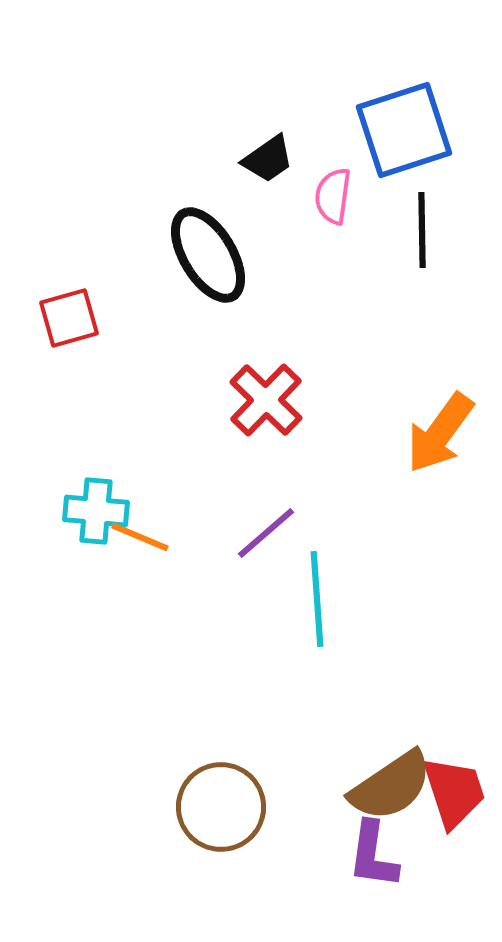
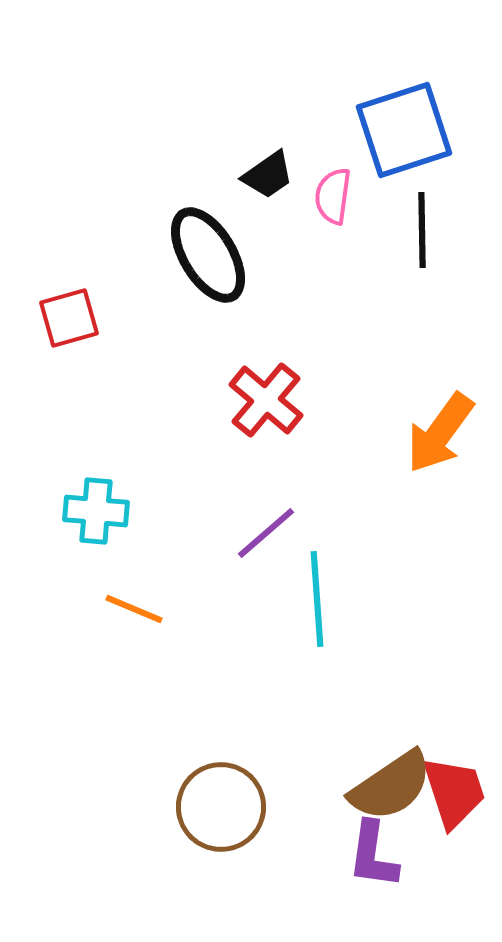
black trapezoid: moved 16 px down
red cross: rotated 4 degrees counterclockwise
orange line: moved 6 px left, 72 px down
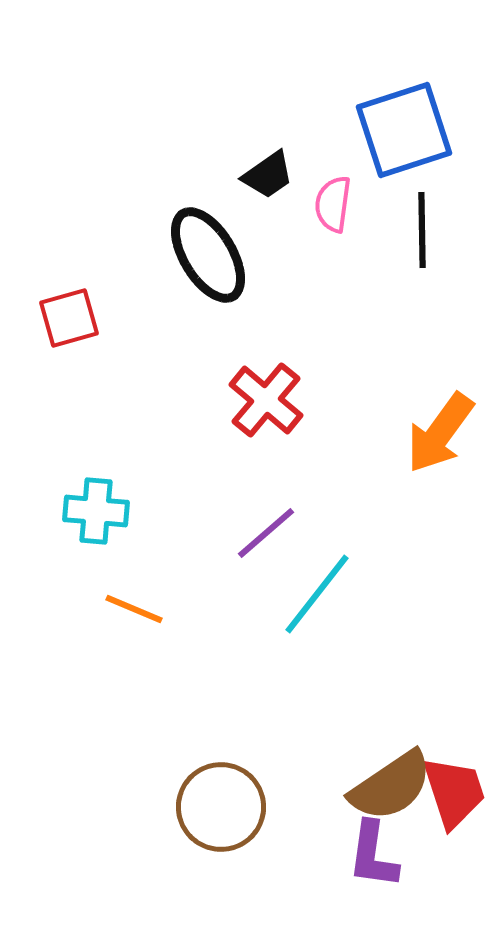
pink semicircle: moved 8 px down
cyan line: moved 5 px up; rotated 42 degrees clockwise
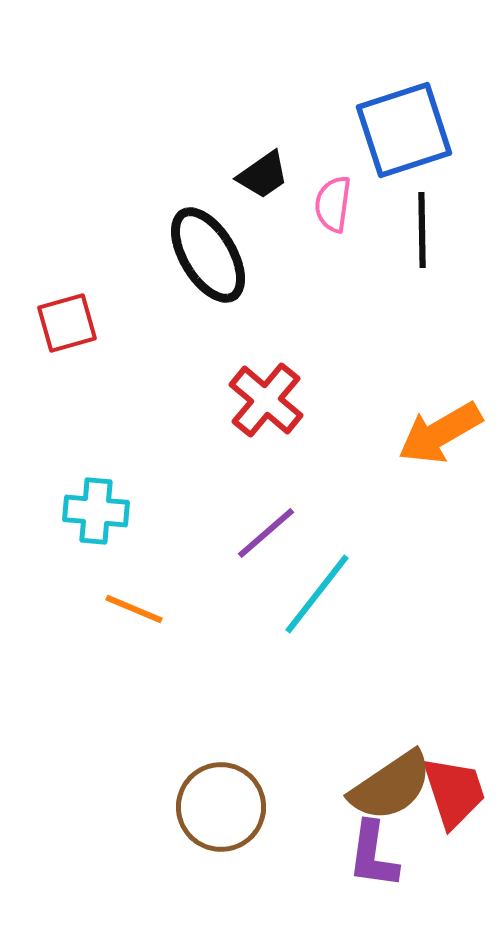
black trapezoid: moved 5 px left
red square: moved 2 px left, 5 px down
orange arrow: rotated 24 degrees clockwise
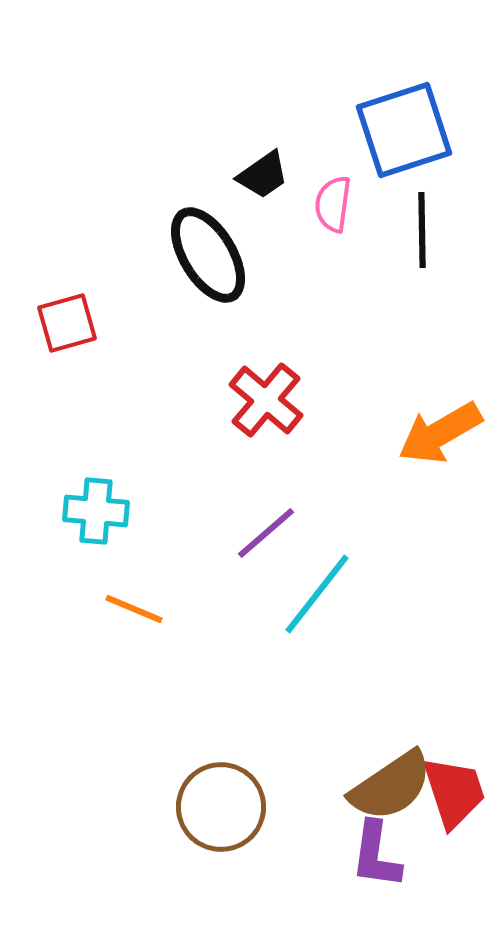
purple L-shape: moved 3 px right
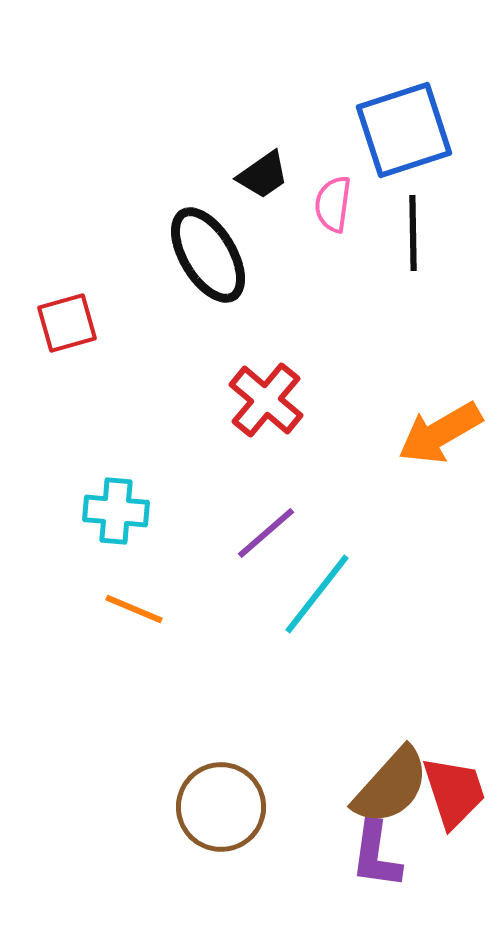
black line: moved 9 px left, 3 px down
cyan cross: moved 20 px right
brown semicircle: rotated 14 degrees counterclockwise
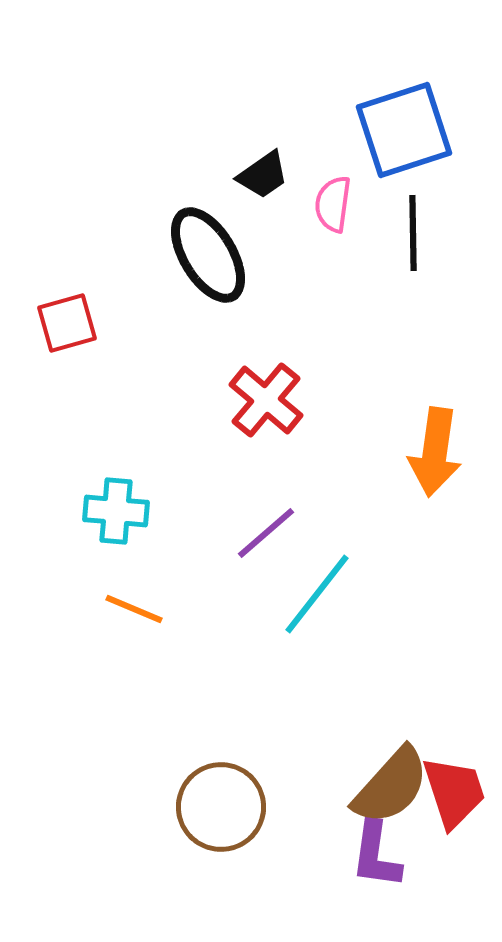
orange arrow: moved 5 px left, 19 px down; rotated 52 degrees counterclockwise
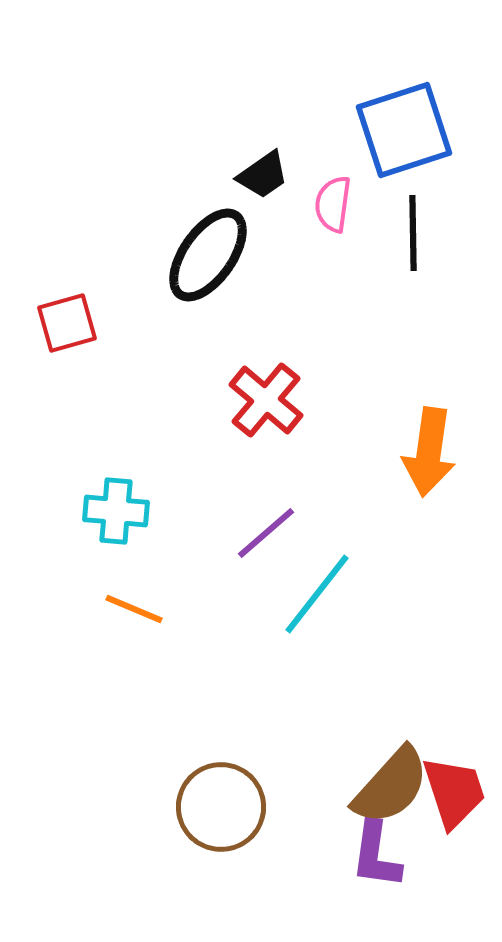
black ellipse: rotated 66 degrees clockwise
orange arrow: moved 6 px left
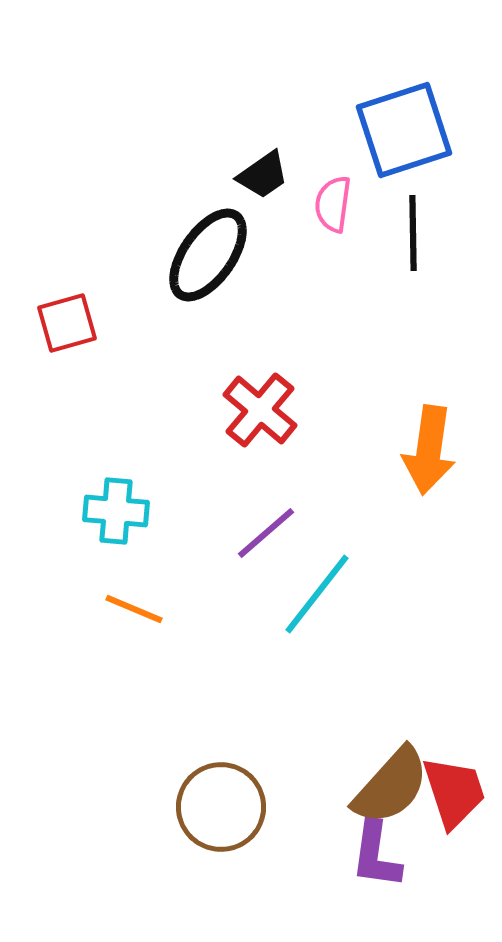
red cross: moved 6 px left, 10 px down
orange arrow: moved 2 px up
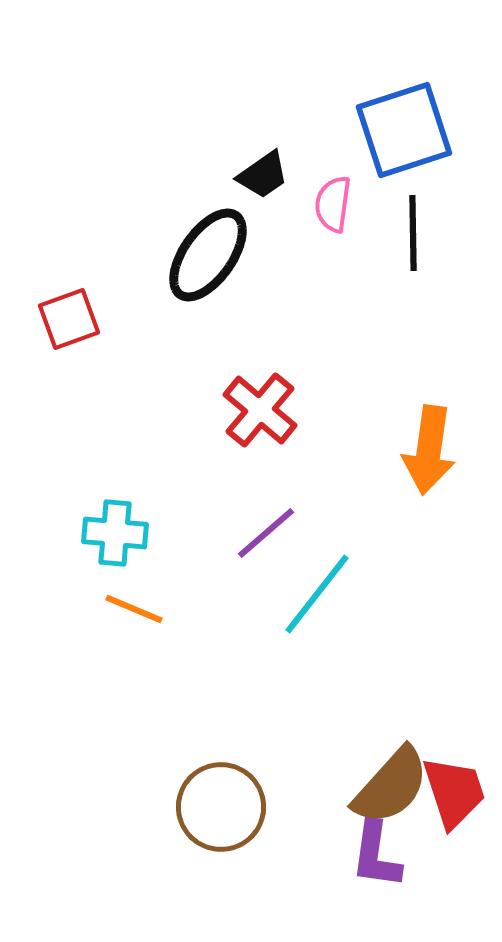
red square: moved 2 px right, 4 px up; rotated 4 degrees counterclockwise
cyan cross: moved 1 px left, 22 px down
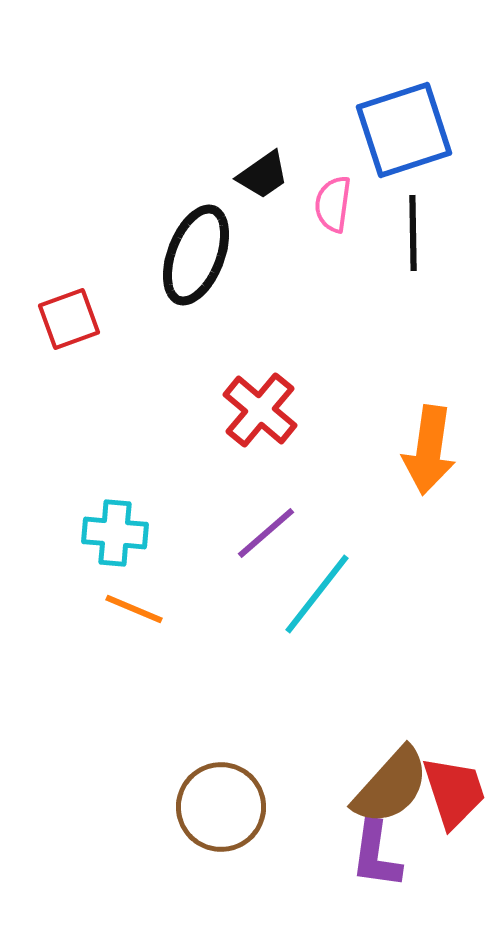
black ellipse: moved 12 px left; rotated 14 degrees counterclockwise
